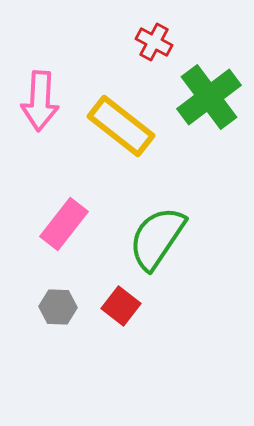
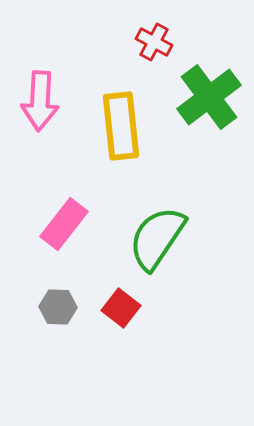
yellow rectangle: rotated 46 degrees clockwise
red square: moved 2 px down
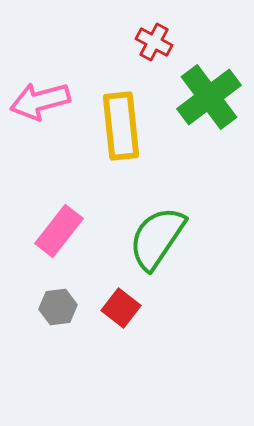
pink arrow: rotated 72 degrees clockwise
pink rectangle: moved 5 px left, 7 px down
gray hexagon: rotated 9 degrees counterclockwise
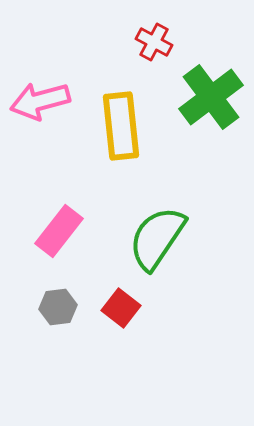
green cross: moved 2 px right
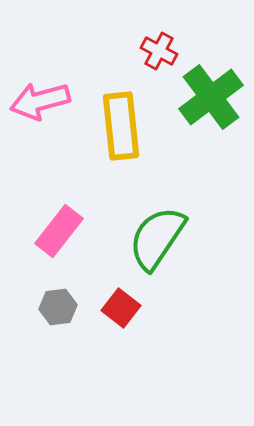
red cross: moved 5 px right, 9 px down
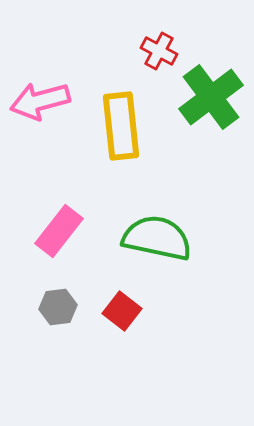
green semicircle: rotated 68 degrees clockwise
red square: moved 1 px right, 3 px down
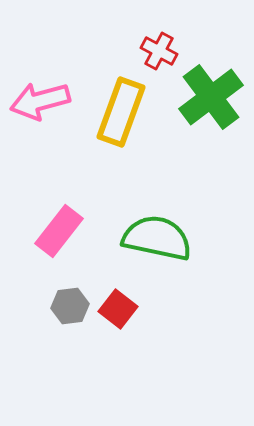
yellow rectangle: moved 14 px up; rotated 26 degrees clockwise
gray hexagon: moved 12 px right, 1 px up
red square: moved 4 px left, 2 px up
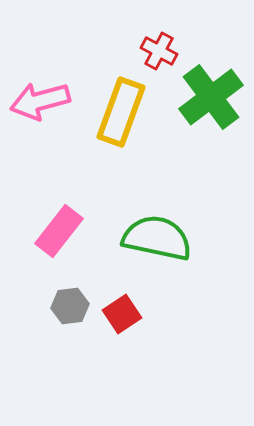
red square: moved 4 px right, 5 px down; rotated 18 degrees clockwise
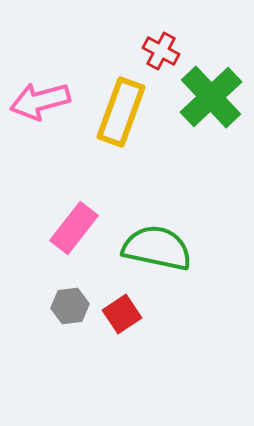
red cross: moved 2 px right
green cross: rotated 6 degrees counterclockwise
pink rectangle: moved 15 px right, 3 px up
green semicircle: moved 10 px down
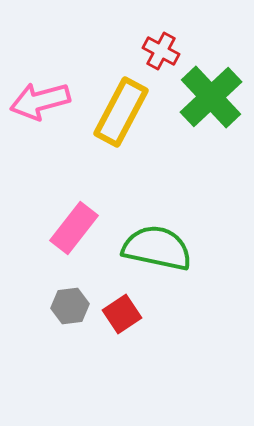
yellow rectangle: rotated 8 degrees clockwise
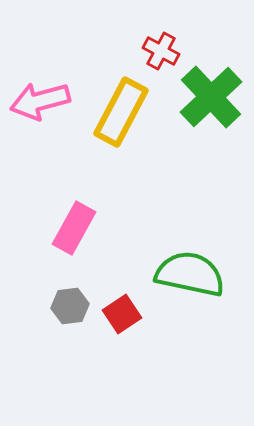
pink rectangle: rotated 9 degrees counterclockwise
green semicircle: moved 33 px right, 26 px down
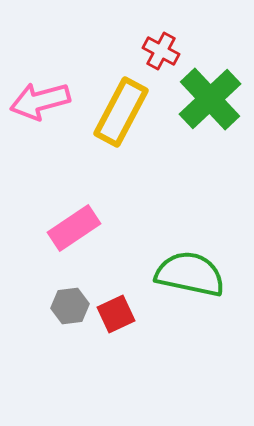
green cross: moved 1 px left, 2 px down
pink rectangle: rotated 27 degrees clockwise
red square: moved 6 px left; rotated 9 degrees clockwise
